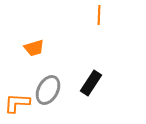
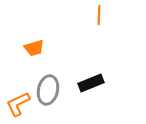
black rectangle: rotated 35 degrees clockwise
gray ellipse: rotated 16 degrees counterclockwise
orange L-shape: moved 1 px right, 1 px down; rotated 28 degrees counterclockwise
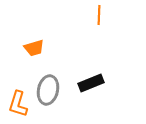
orange L-shape: rotated 48 degrees counterclockwise
